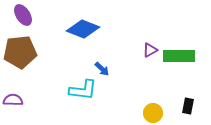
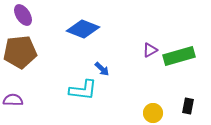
green rectangle: rotated 16 degrees counterclockwise
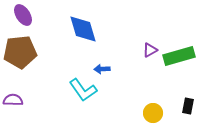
blue diamond: rotated 52 degrees clockwise
blue arrow: rotated 133 degrees clockwise
cyan L-shape: rotated 48 degrees clockwise
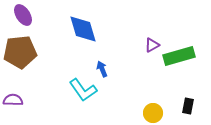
purple triangle: moved 2 px right, 5 px up
blue arrow: rotated 70 degrees clockwise
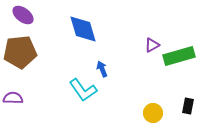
purple ellipse: rotated 20 degrees counterclockwise
purple semicircle: moved 2 px up
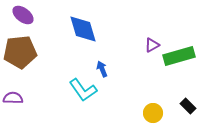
black rectangle: rotated 56 degrees counterclockwise
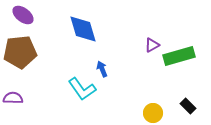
cyan L-shape: moved 1 px left, 1 px up
